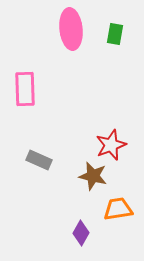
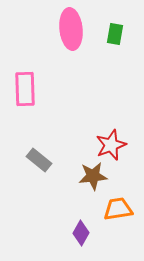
gray rectangle: rotated 15 degrees clockwise
brown star: rotated 20 degrees counterclockwise
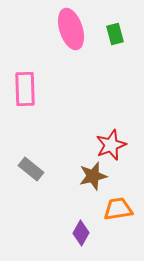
pink ellipse: rotated 12 degrees counterclockwise
green rectangle: rotated 25 degrees counterclockwise
gray rectangle: moved 8 px left, 9 px down
brown star: rotated 8 degrees counterclockwise
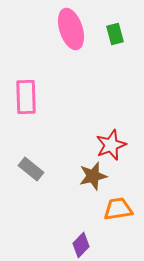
pink rectangle: moved 1 px right, 8 px down
purple diamond: moved 12 px down; rotated 15 degrees clockwise
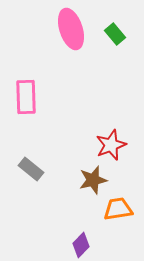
green rectangle: rotated 25 degrees counterclockwise
brown star: moved 4 px down
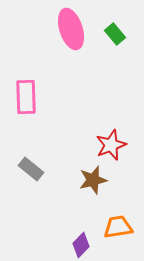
orange trapezoid: moved 18 px down
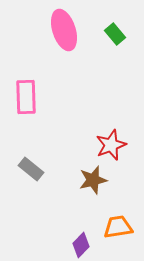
pink ellipse: moved 7 px left, 1 px down
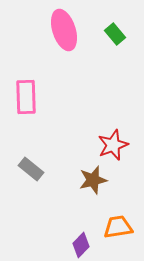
red star: moved 2 px right
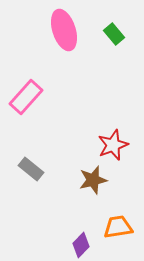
green rectangle: moved 1 px left
pink rectangle: rotated 44 degrees clockwise
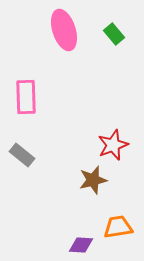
pink rectangle: rotated 44 degrees counterclockwise
gray rectangle: moved 9 px left, 14 px up
purple diamond: rotated 50 degrees clockwise
